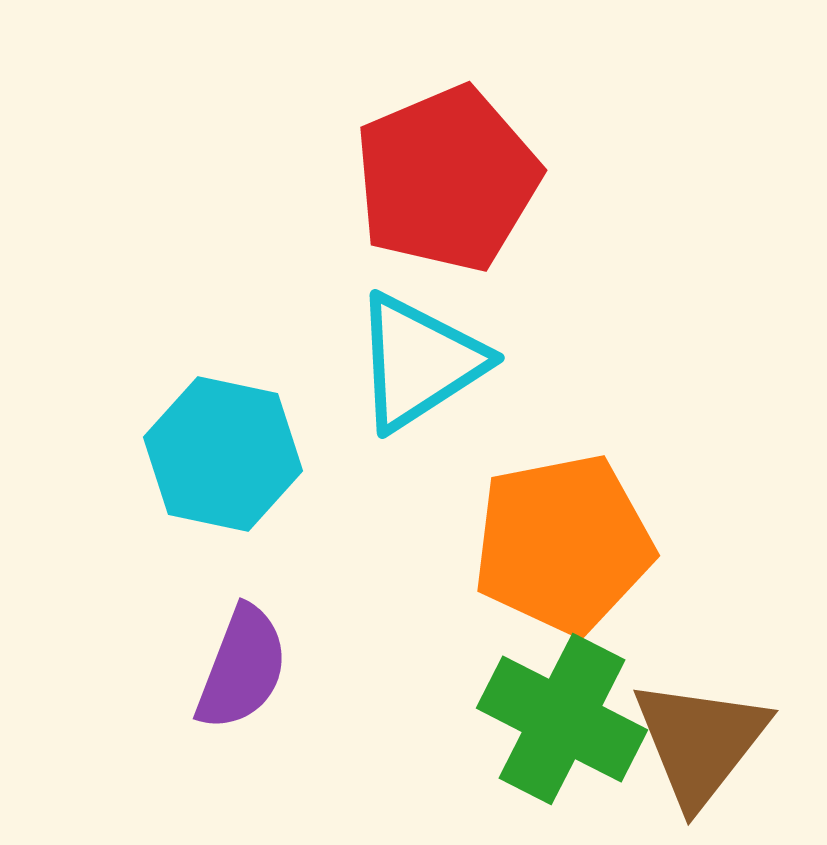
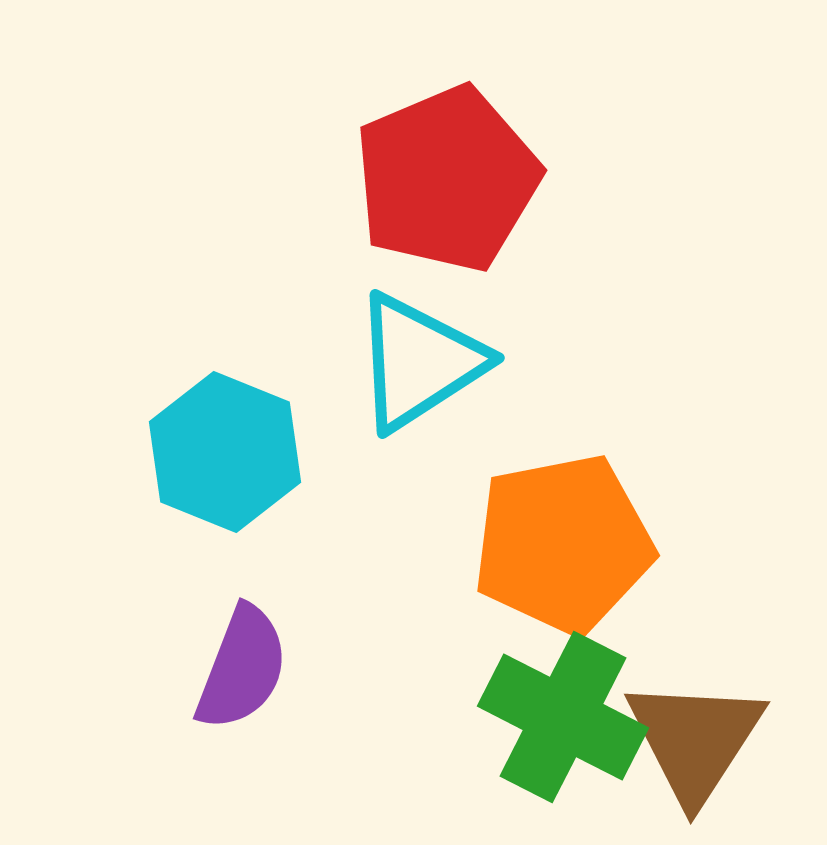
cyan hexagon: moved 2 px right, 2 px up; rotated 10 degrees clockwise
green cross: moved 1 px right, 2 px up
brown triangle: moved 5 px left, 2 px up; rotated 5 degrees counterclockwise
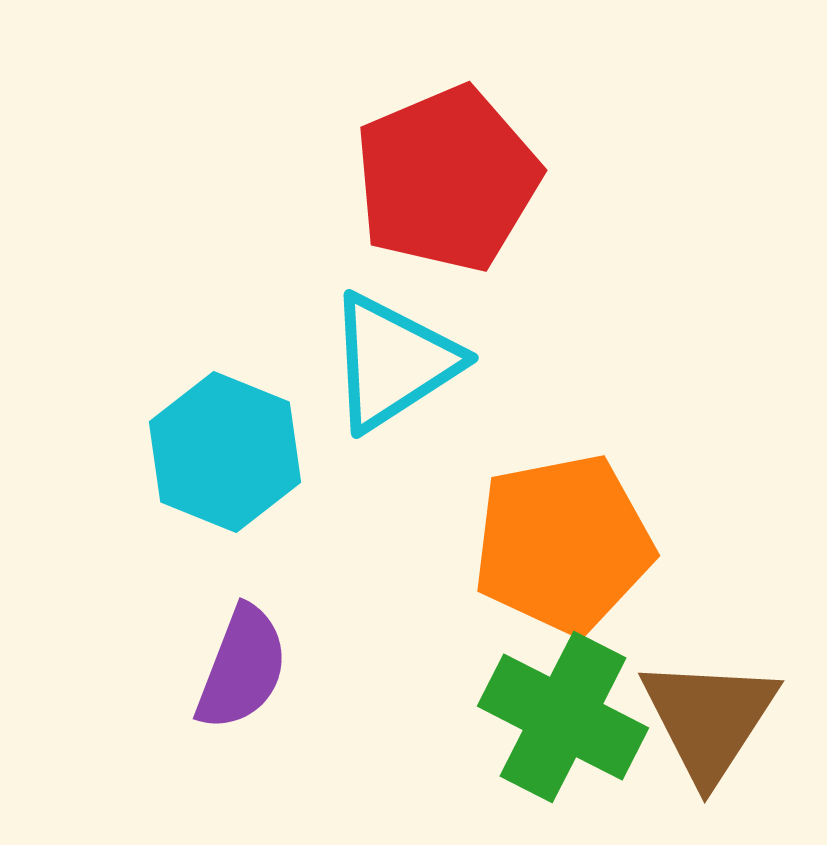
cyan triangle: moved 26 px left
brown triangle: moved 14 px right, 21 px up
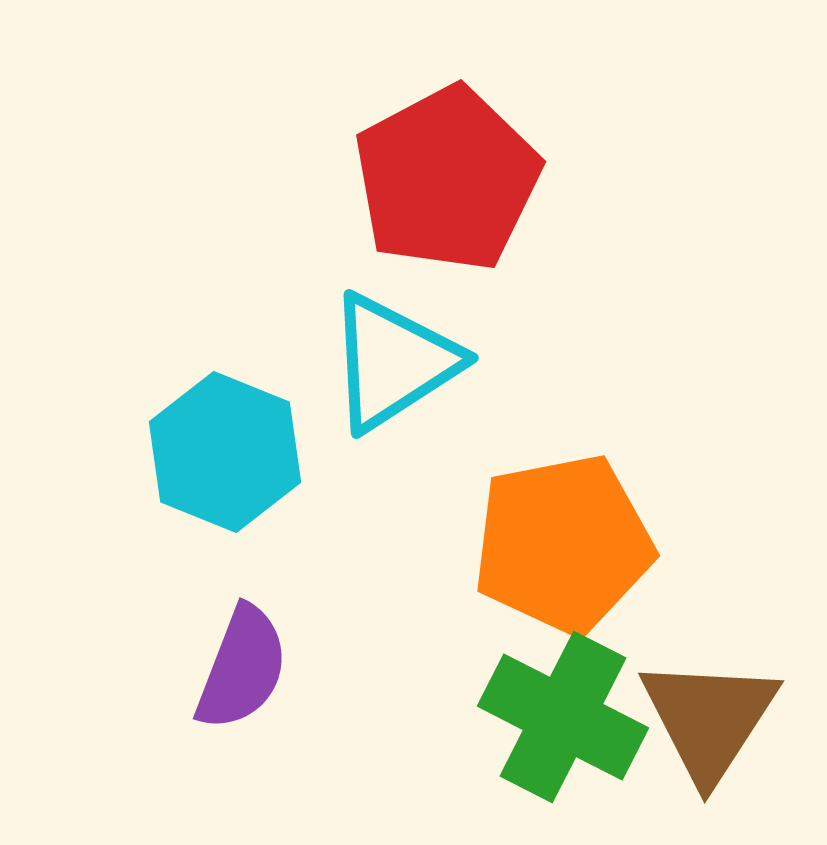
red pentagon: rotated 5 degrees counterclockwise
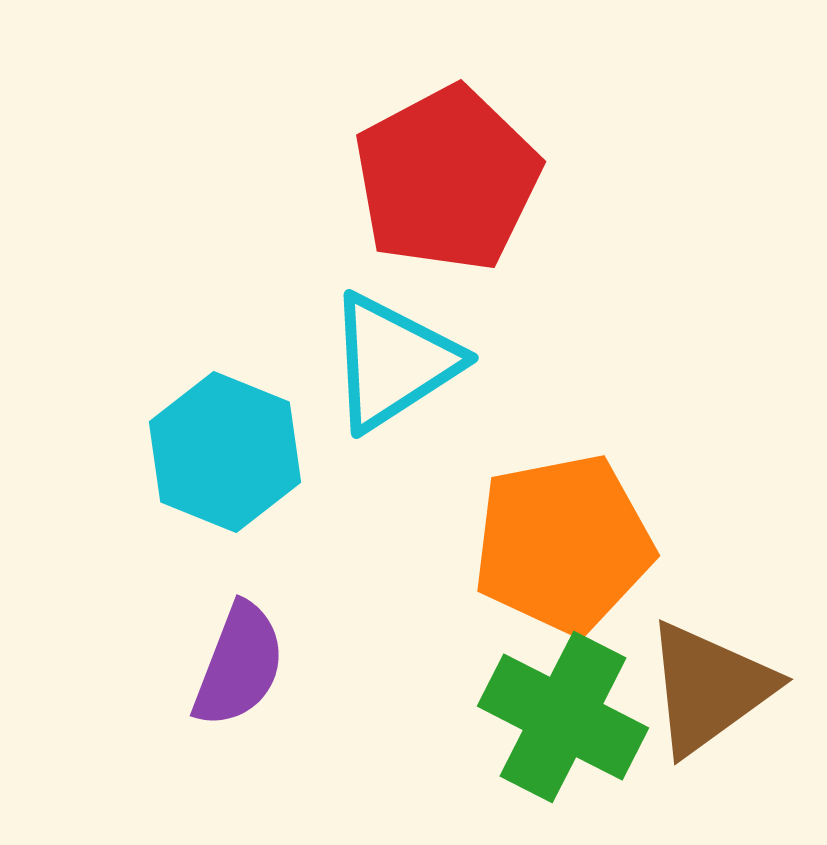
purple semicircle: moved 3 px left, 3 px up
brown triangle: moved 31 px up; rotated 21 degrees clockwise
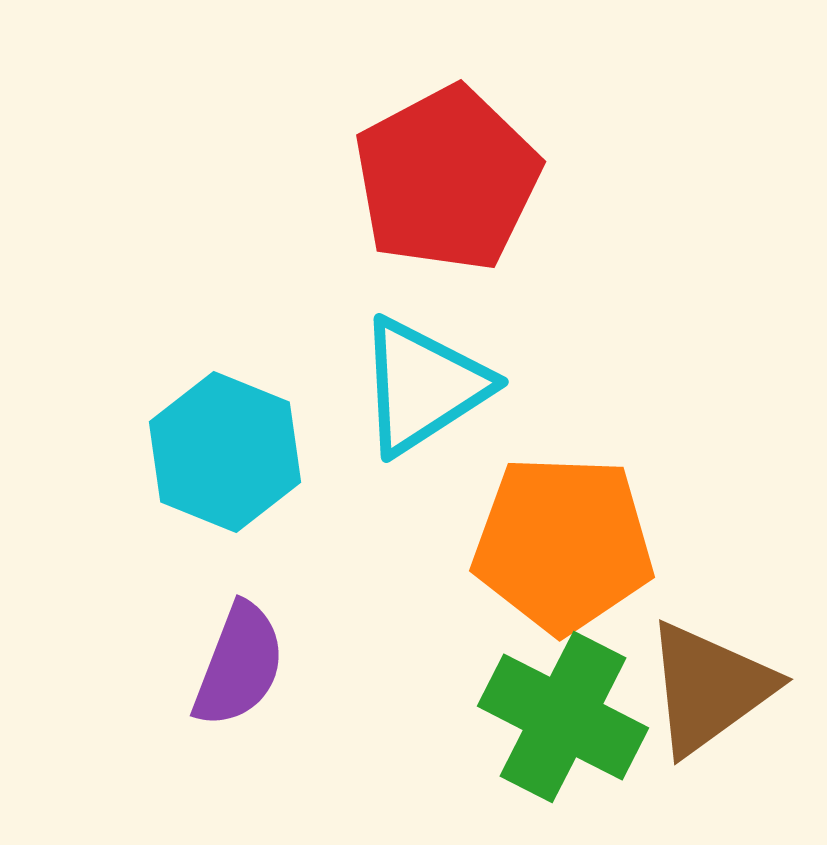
cyan triangle: moved 30 px right, 24 px down
orange pentagon: rotated 13 degrees clockwise
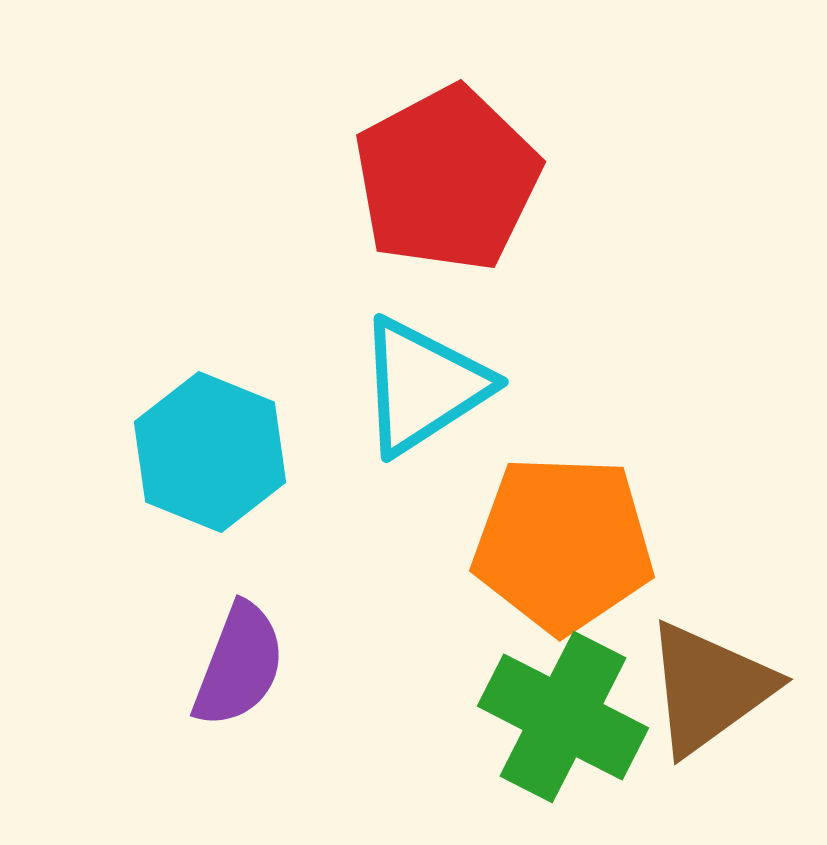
cyan hexagon: moved 15 px left
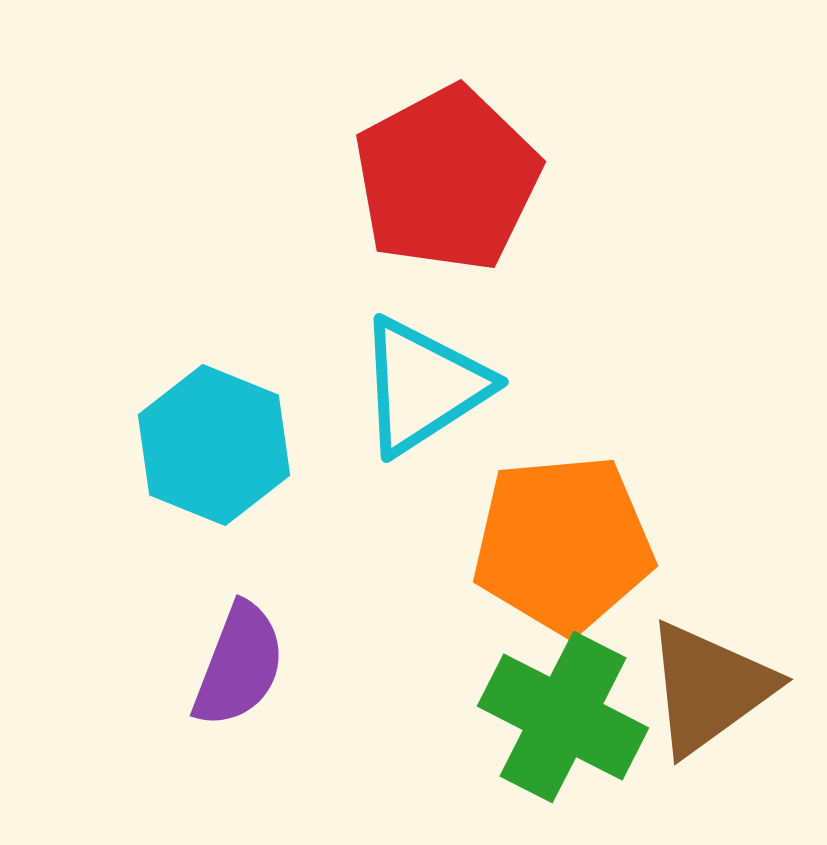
cyan hexagon: moved 4 px right, 7 px up
orange pentagon: rotated 7 degrees counterclockwise
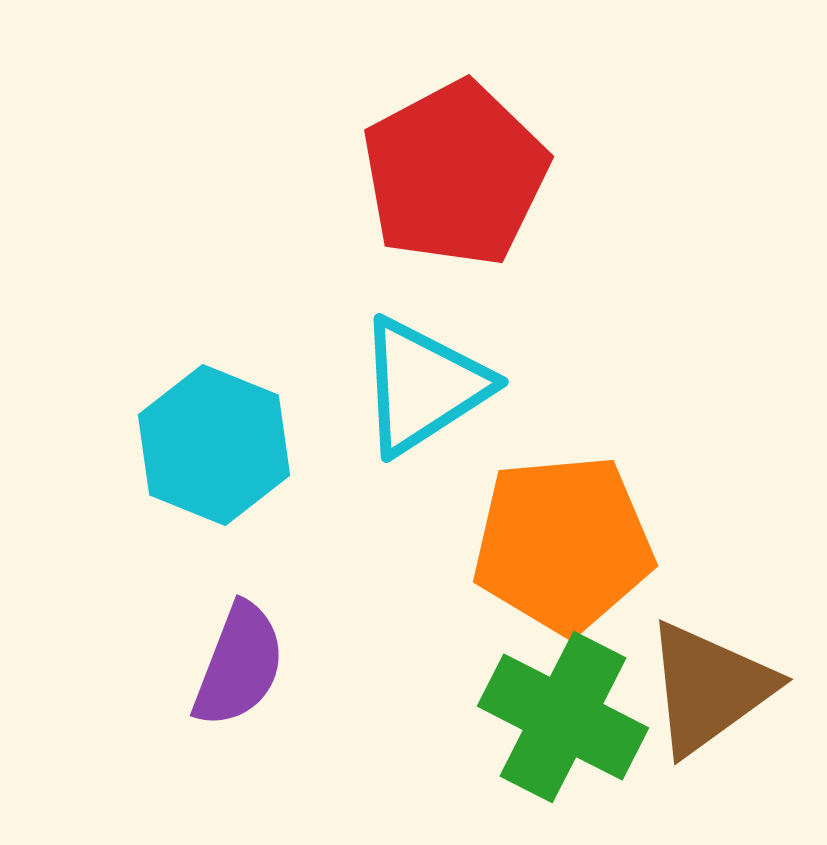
red pentagon: moved 8 px right, 5 px up
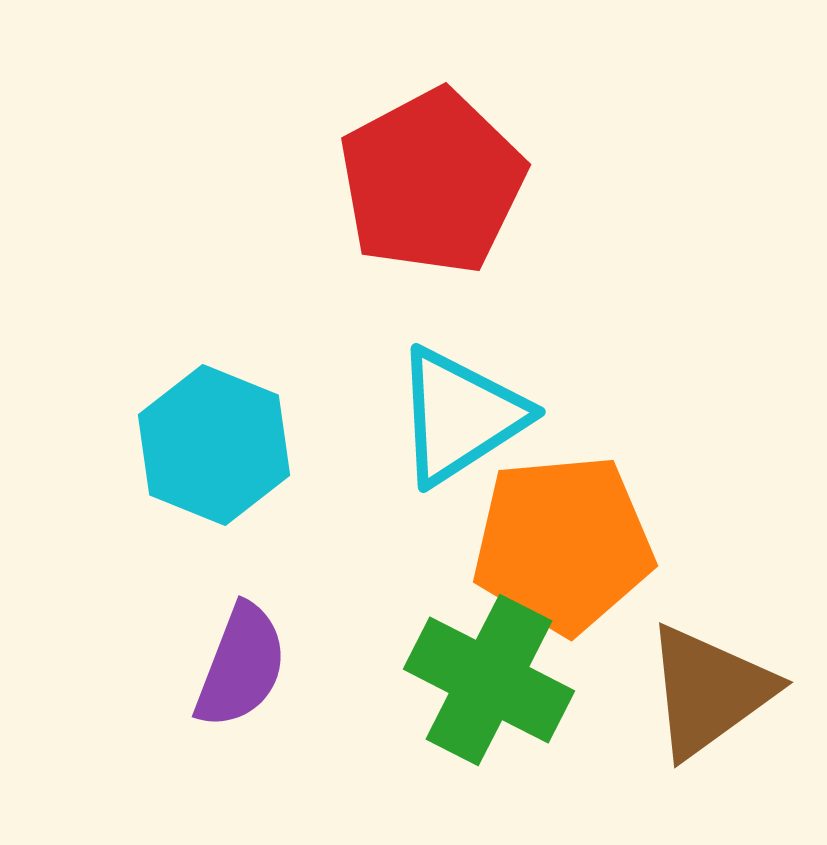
red pentagon: moved 23 px left, 8 px down
cyan triangle: moved 37 px right, 30 px down
purple semicircle: moved 2 px right, 1 px down
brown triangle: moved 3 px down
green cross: moved 74 px left, 37 px up
